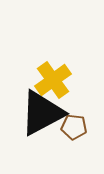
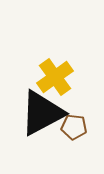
yellow cross: moved 2 px right, 3 px up
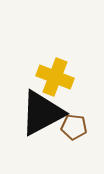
yellow cross: rotated 33 degrees counterclockwise
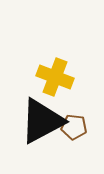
black triangle: moved 8 px down
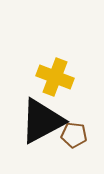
brown pentagon: moved 8 px down
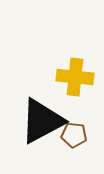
yellow cross: moved 20 px right; rotated 15 degrees counterclockwise
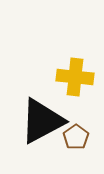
brown pentagon: moved 2 px right, 2 px down; rotated 30 degrees clockwise
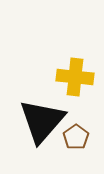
black triangle: rotated 21 degrees counterclockwise
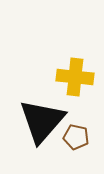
brown pentagon: rotated 25 degrees counterclockwise
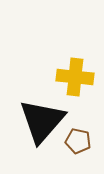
brown pentagon: moved 2 px right, 4 px down
